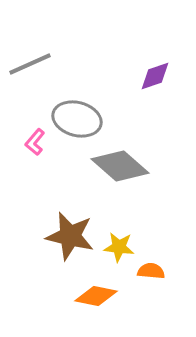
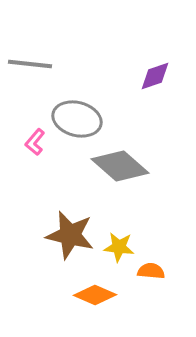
gray line: rotated 30 degrees clockwise
brown star: moved 1 px up
orange diamond: moved 1 px left, 1 px up; rotated 12 degrees clockwise
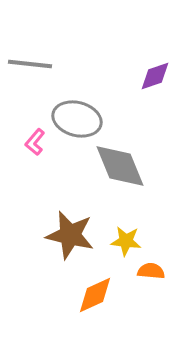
gray diamond: rotated 26 degrees clockwise
yellow star: moved 7 px right, 6 px up
orange diamond: rotated 48 degrees counterclockwise
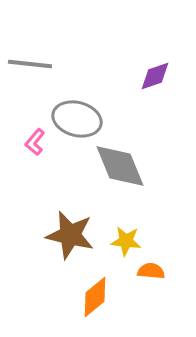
orange diamond: moved 2 px down; rotated 15 degrees counterclockwise
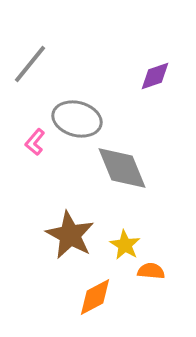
gray line: rotated 57 degrees counterclockwise
gray diamond: moved 2 px right, 2 px down
brown star: rotated 15 degrees clockwise
yellow star: moved 1 px left, 4 px down; rotated 24 degrees clockwise
orange diamond: rotated 12 degrees clockwise
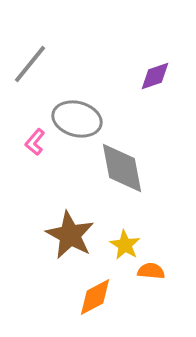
gray diamond: rotated 12 degrees clockwise
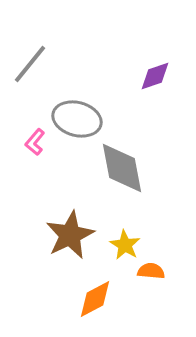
brown star: rotated 18 degrees clockwise
orange diamond: moved 2 px down
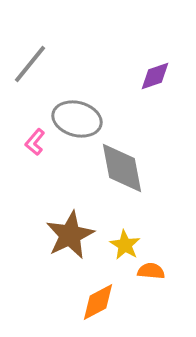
orange diamond: moved 3 px right, 3 px down
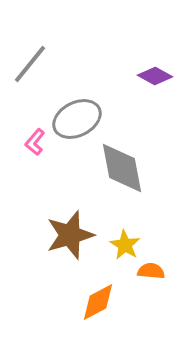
purple diamond: rotated 48 degrees clockwise
gray ellipse: rotated 42 degrees counterclockwise
brown star: rotated 9 degrees clockwise
